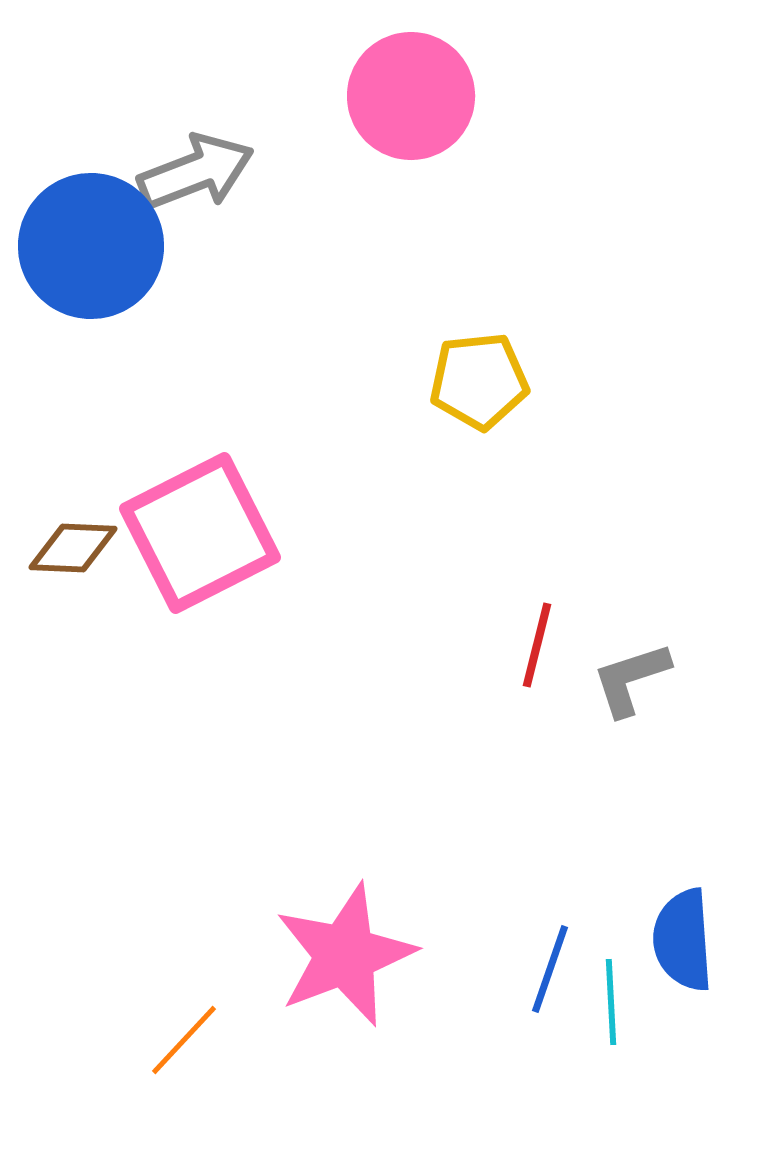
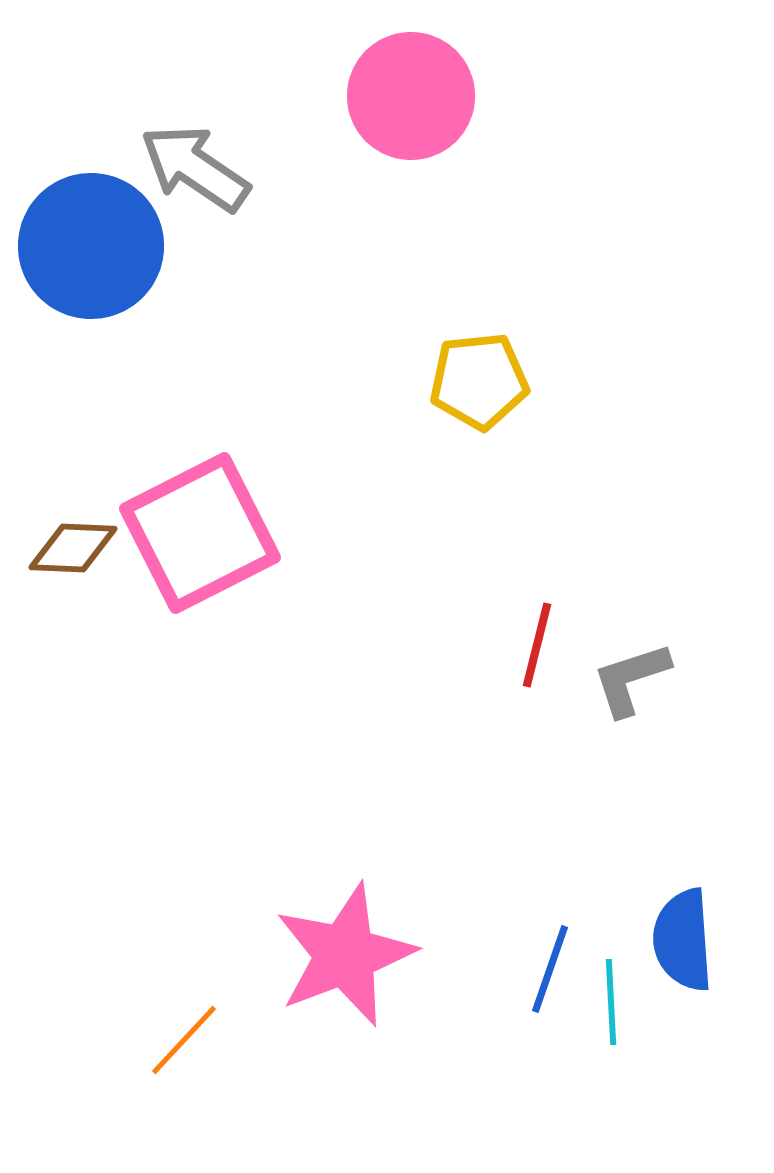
gray arrow: moved 1 px left, 4 px up; rotated 125 degrees counterclockwise
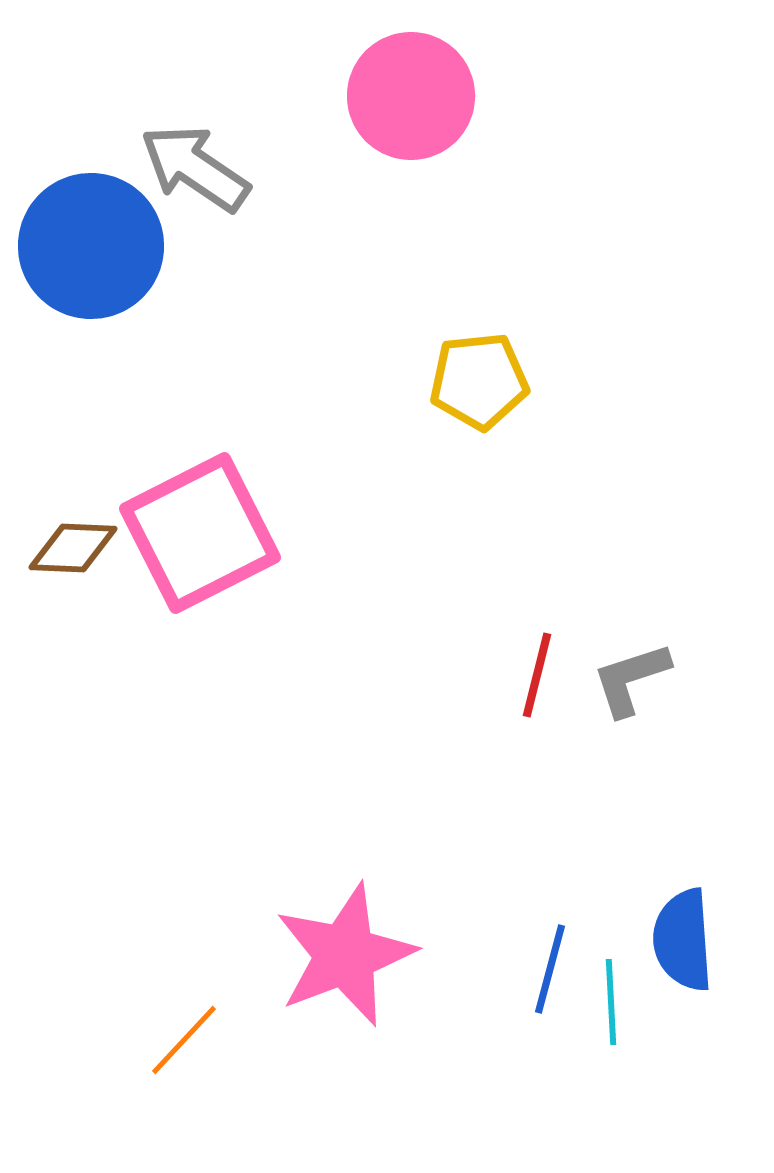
red line: moved 30 px down
blue line: rotated 4 degrees counterclockwise
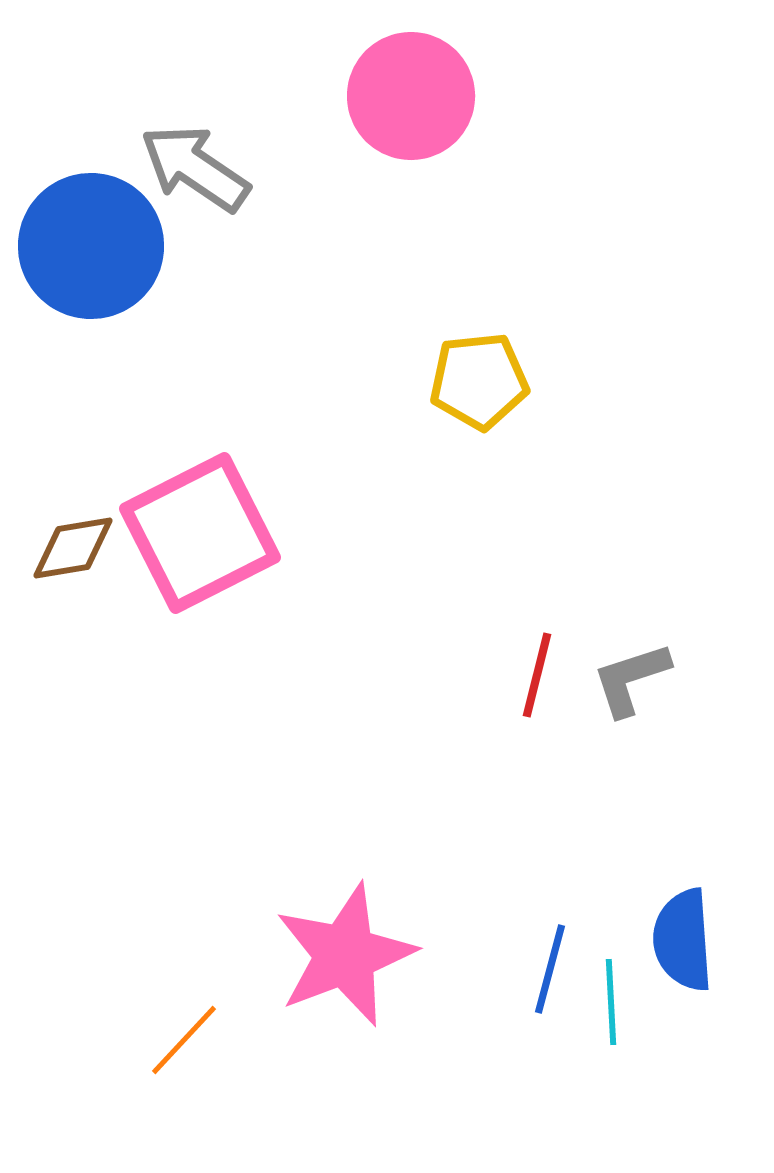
brown diamond: rotated 12 degrees counterclockwise
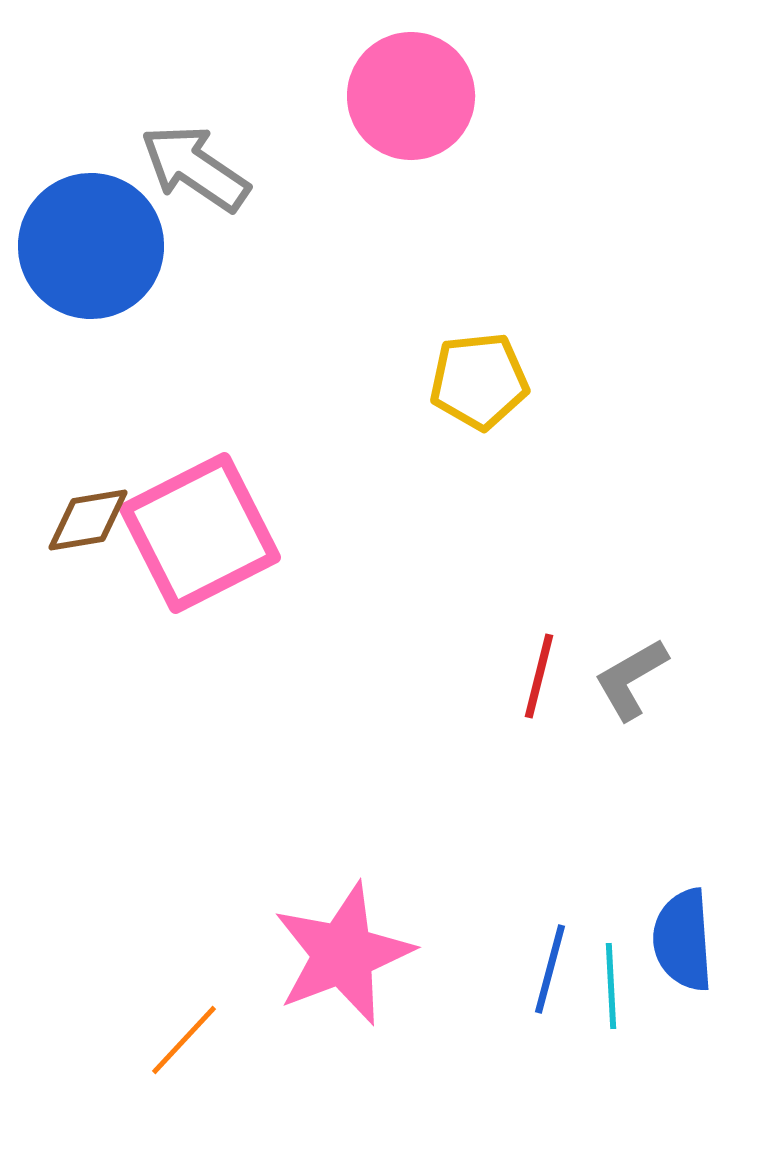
brown diamond: moved 15 px right, 28 px up
red line: moved 2 px right, 1 px down
gray L-shape: rotated 12 degrees counterclockwise
pink star: moved 2 px left, 1 px up
cyan line: moved 16 px up
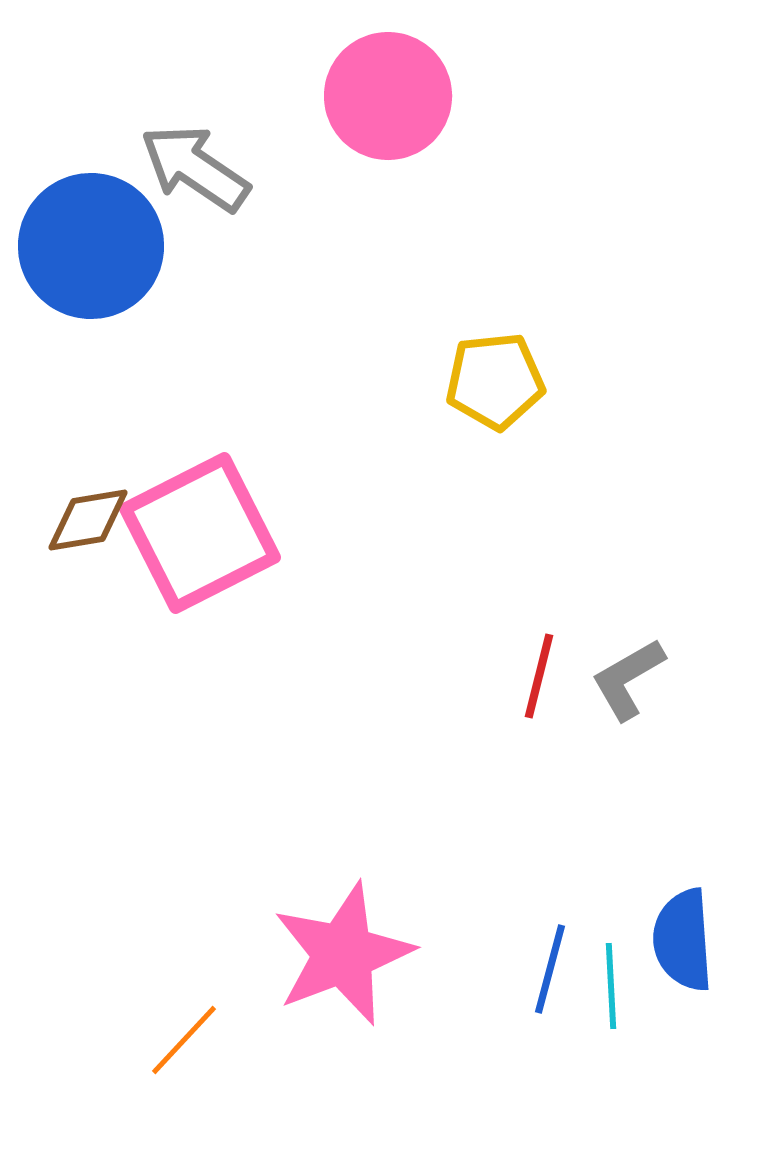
pink circle: moved 23 px left
yellow pentagon: moved 16 px right
gray L-shape: moved 3 px left
